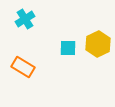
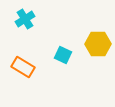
yellow hexagon: rotated 25 degrees clockwise
cyan square: moved 5 px left, 7 px down; rotated 24 degrees clockwise
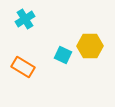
yellow hexagon: moved 8 px left, 2 px down
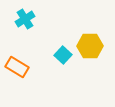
cyan square: rotated 18 degrees clockwise
orange rectangle: moved 6 px left
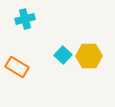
cyan cross: rotated 18 degrees clockwise
yellow hexagon: moved 1 px left, 10 px down
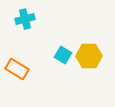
cyan square: rotated 12 degrees counterclockwise
orange rectangle: moved 2 px down
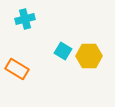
cyan square: moved 4 px up
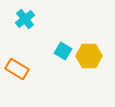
cyan cross: rotated 24 degrees counterclockwise
